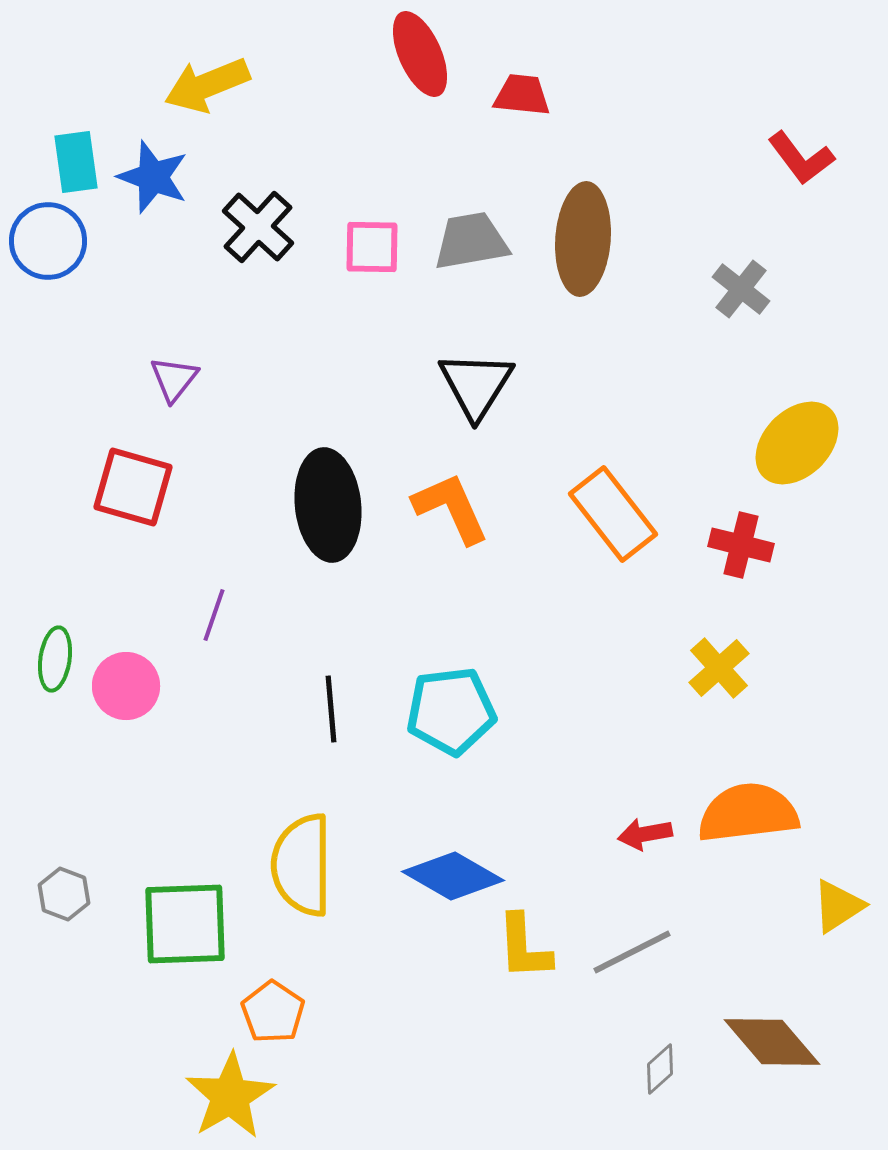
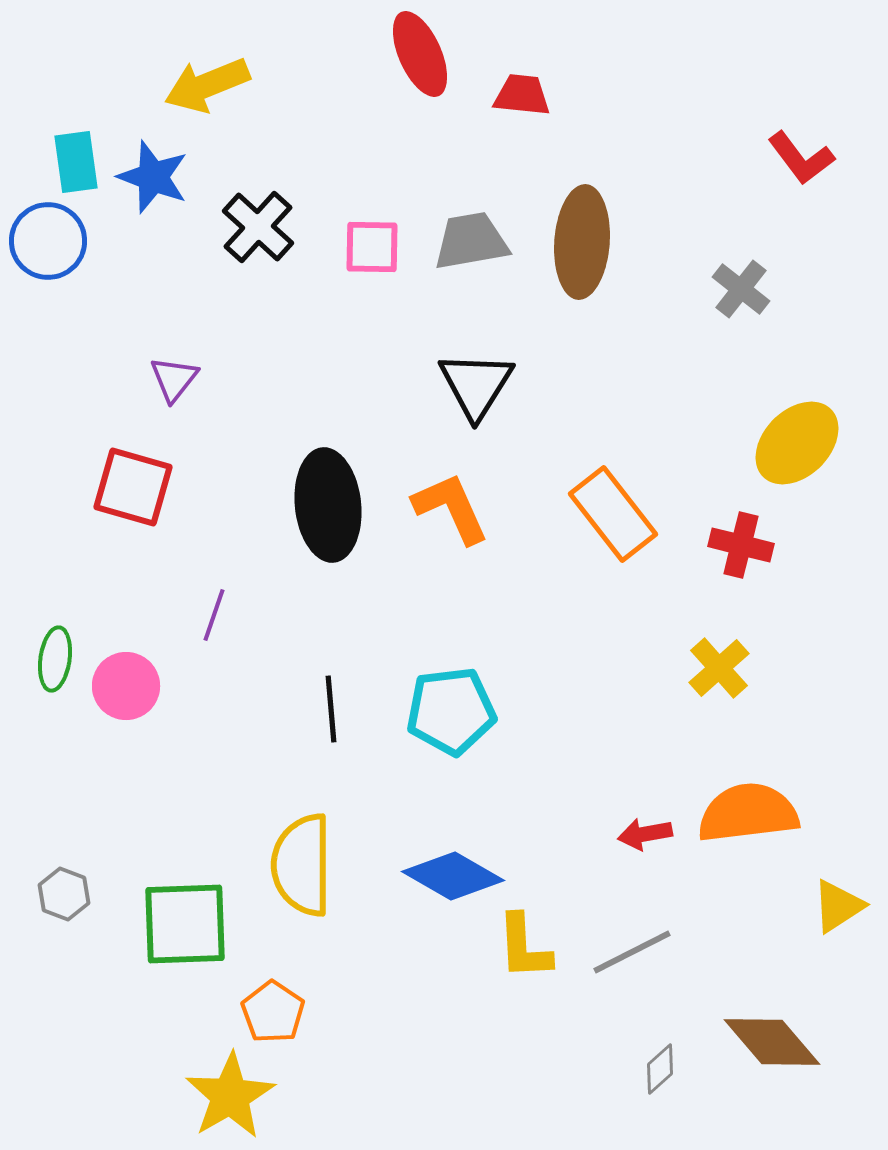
brown ellipse: moved 1 px left, 3 px down
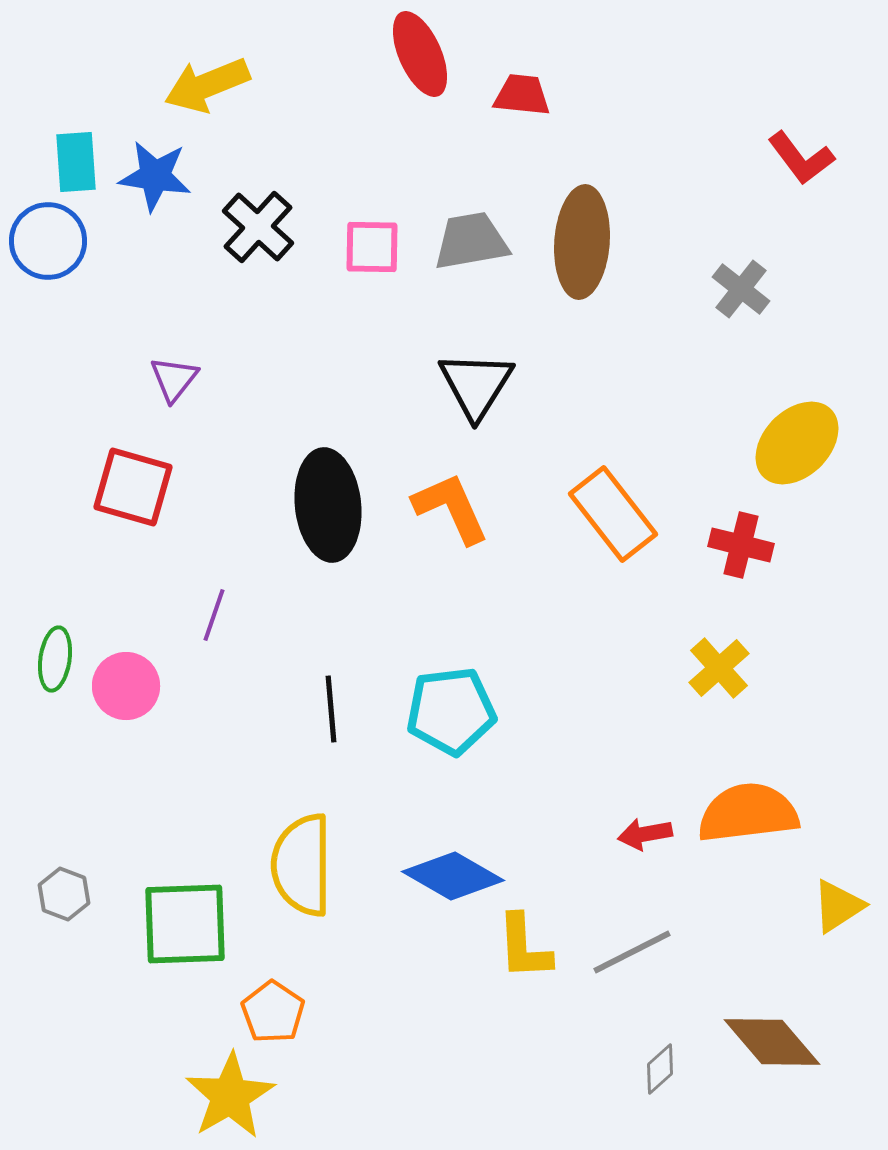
cyan rectangle: rotated 4 degrees clockwise
blue star: moved 2 px right, 1 px up; rotated 12 degrees counterclockwise
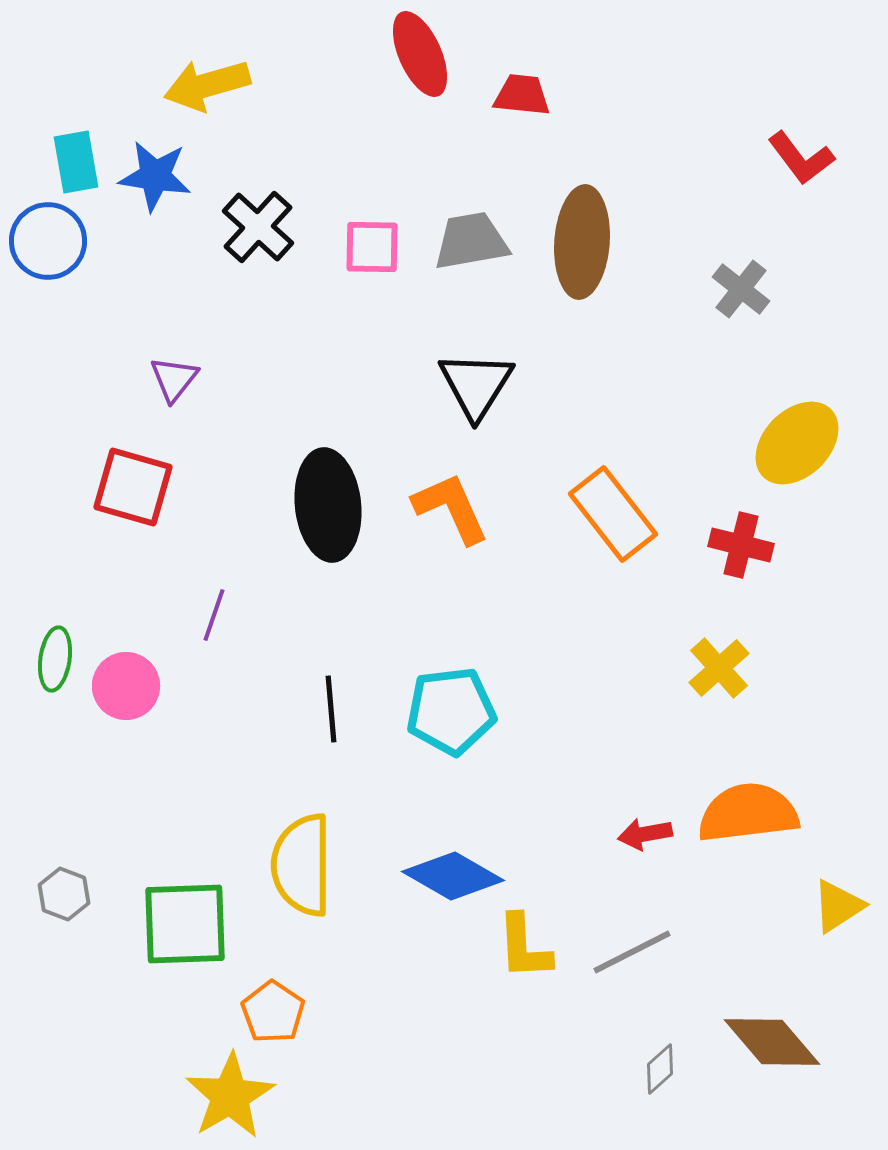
yellow arrow: rotated 6 degrees clockwise
cyan rectangle: rotated 6 degrees counterclockwise
